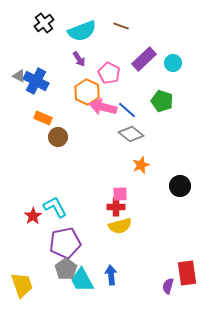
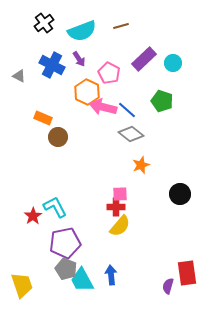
brown line: rotated 35 degrees counterclockwise
blue cross: moved 16 px right, 16 px up
black circle: moved 8 px down
yellow semicircle: rotated 35 degrees counterclockwise
gray pentagon: rotated 15 degrees counterclockwise
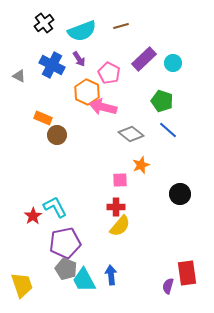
blue line: moved 41 px right, 20 px down
brown circle: moved 1 px left, 2 px up
pink square: moved 14 px up
cyan trapezoid: moved 2 px right
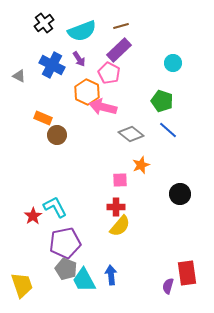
purple rectangle: moved 25 px left, 9 px up
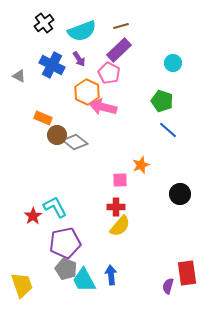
gray diamond: moved 56 px left, 8 px down
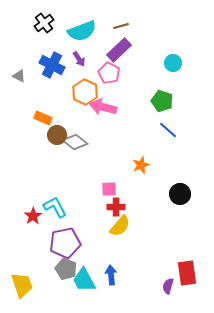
orange hexagon: moved 2 px left
pink square: moved 11 px left, 9 px down
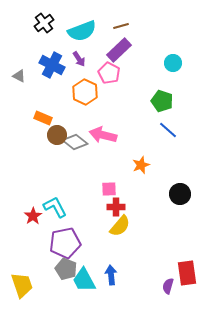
pink arrow: moved 28 px down
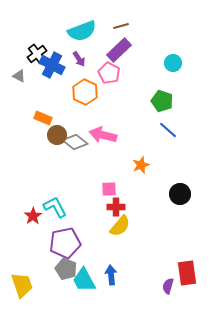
black cross: moved 7 px left, 31 px down
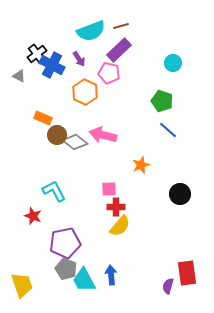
cyan semicircle: moved 9 px right
pink pentagon: rotated 15 degrees counterclockwise
cyan L-shape: moved 1 px left, 16 px up
red star: rotated 18 degrees counterclockwise
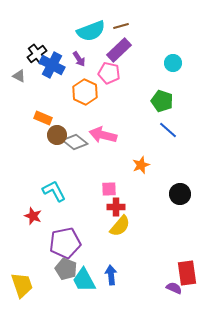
purple semicircle: moved 6 px right, 2 px down; rotated 98 degrees clockwise
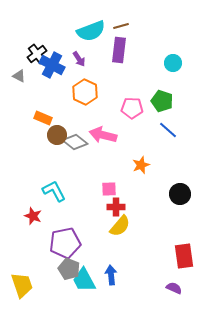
purple rectangle: rotated 40 degrees counterclockwise
pink pentagon: moved 23 px right, 35 px down; rotated 10 degrees counterclockwise
gray pentagon: moved 3 px right
red rectangle: moved 3 px left, 17 px up
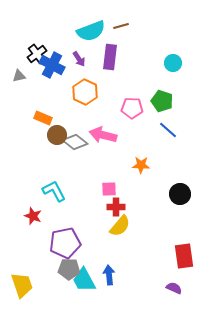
purple rectangle: moved 9 px left, 7 px down
gray triangle: rotated 40 degrees counterclockwise
orange star: rotated 24 degrees clockwise
gray pentagon: rotated 20 degrees counterclockwise
blue arrow: moved 2 px left
